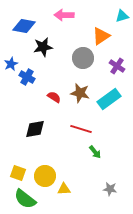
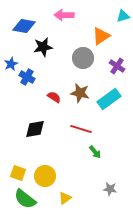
cyan triangle: moved 1 px right
yellow triangle: moved 1 px right, 9 px down; rotated 32 degrees counterclockwise
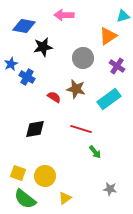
orange triangle: moved 7 px right
brown star: moved 4 px left, 4 px up
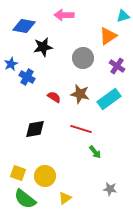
brown star: moved 4 px right, 5 px down
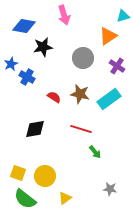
pink arrow: rotated 108 degrees counterclockwise
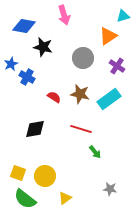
black star: rotated 24 degrees clockwise
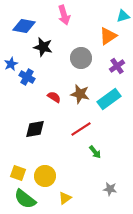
gray circle: moved 2 px left
purple cross: rotated 21 degrees clockwise
red line: rotated 50 degrees counterclockwise
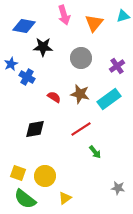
orange triangle: moved 14 px left, 13 px up; rotated 18 degrees counterclockwise
black star: rotated 12 degrees counterclockwise
gray star: moved 8 px right, 1 px up
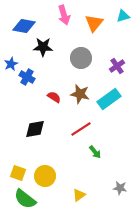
gray star: moved 2 px right
yellow triangle: moved 14 px right, 3 px up
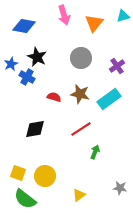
black star: moved 6 px left, 10 px down; rotated 24 degrees clockwise
red semicircle: rotated 16 degrees counterclockwise
green arrow: rotated 120 degrees counterclockwise
